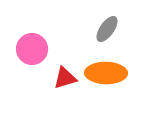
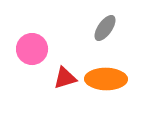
gray ellipse: moved 2 px left, 1 px up
orange ellipse: moved 6 px down
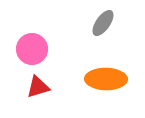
gray ellipse: moved 2 px left, 5 px up
red triangle: moved 27 px left, 9 px down
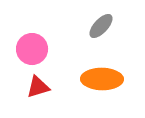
gray ellipse: moved 2 px left, 3 px down; rotated 8 degrees clockwise
orange ellipse: moved 4 px left
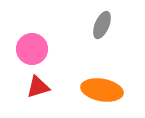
gray ellipse: moved 1 px right, 1 px up; rotated 20 degrees counterclockwise
orange ellipse: moved 11 px down; rotated 9 degrees clockwise
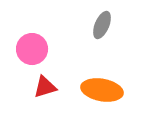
red triangle: moved 7 px right
